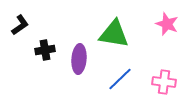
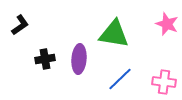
black cross: moved 9 px down
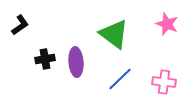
green triangle: rotated 28 degrees clockwise
purple ellipse: moved 3 px left, 3 px down; rotated 8 degrees counterclockwise
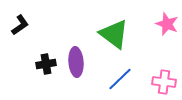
black cross: moved 1 px right, 5 px down
